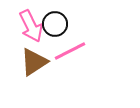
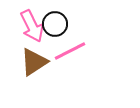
pink arrow: moved 1 px right
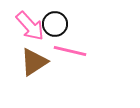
pink arrow: moved 2 px left; rotated 16 degrees counterclockwise
pink line: rotated 40 degrees clockwise
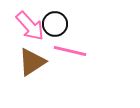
brown triangle: moved 2 px left
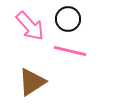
black circle: moved 13 px right, 5 px up
brown triangle: moved 20 px down
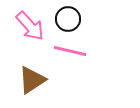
brown triangle: moved 2 px up
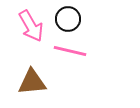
pink arrow: moved 1 px right; rotated 12 degrees clockwise
brown triangle: moved 2 px down; rotated 28 degrees clockwise
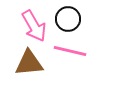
pink arrow: moved 3 px right
brown triangle: moved 3 px left, 19 px up
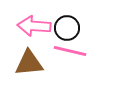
black circle: moved 1 px left, 9 px down
pink arrow: rotated 124 degrees clockwise
